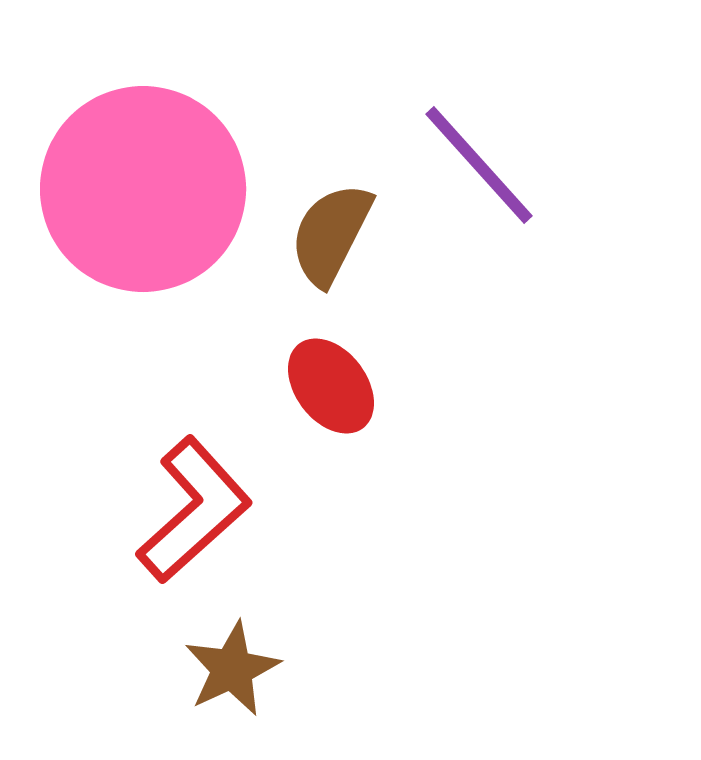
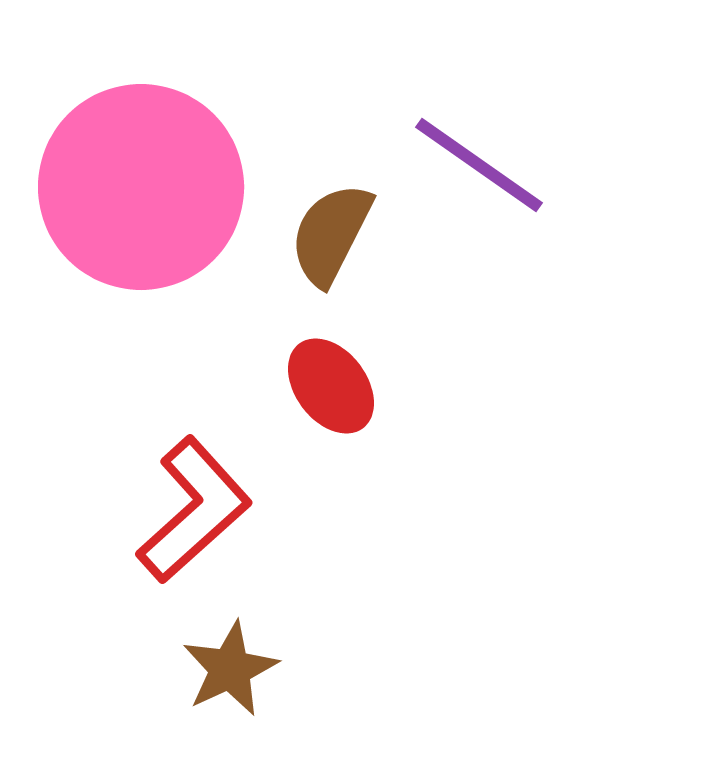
purple line: rotated 13 degrees counterclockwise
pink circle: moved 2 px left, 2 px up
brown star: moved 2 px left
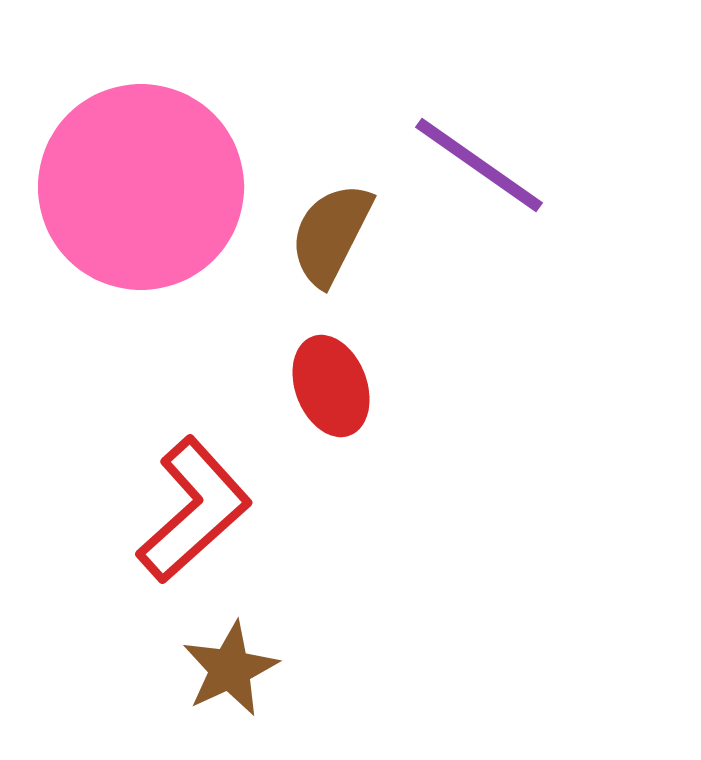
red ellipse: rotated 16 degrees clockwise
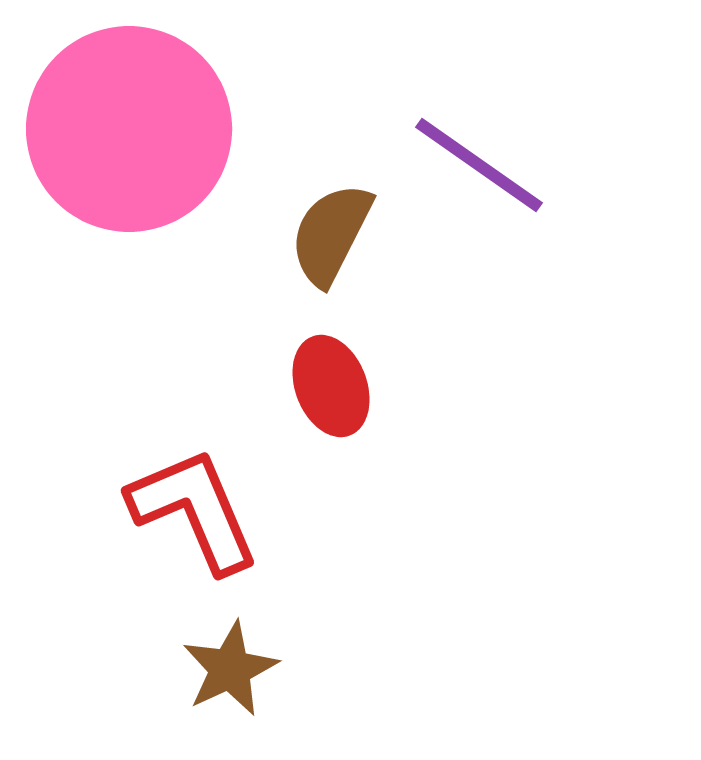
pink circle: moved 12 px left, 58 px up
red L-shape: rotated 71 degrees counterclockwise
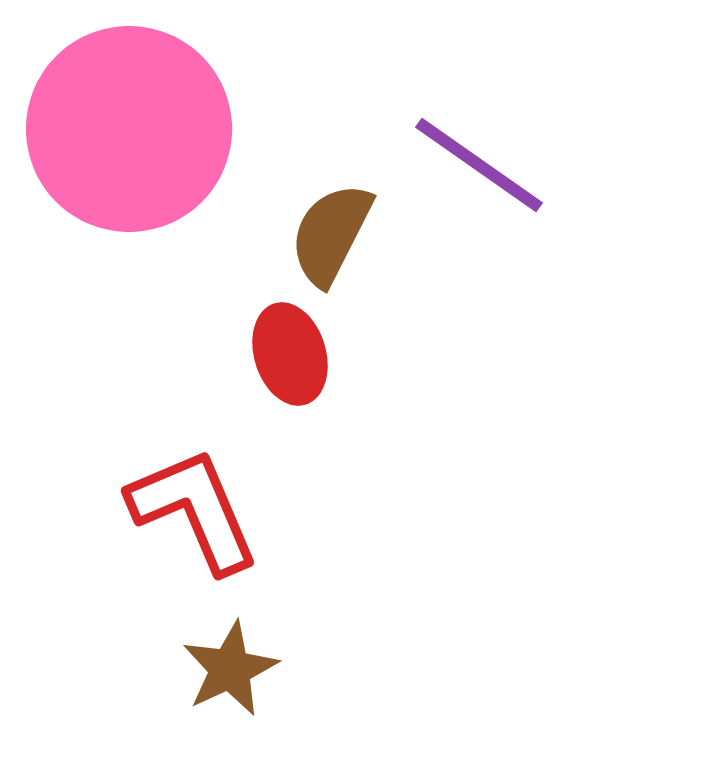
red ellipse: moved 41 px left, 32 px up; rotated 4 degrees clockwise
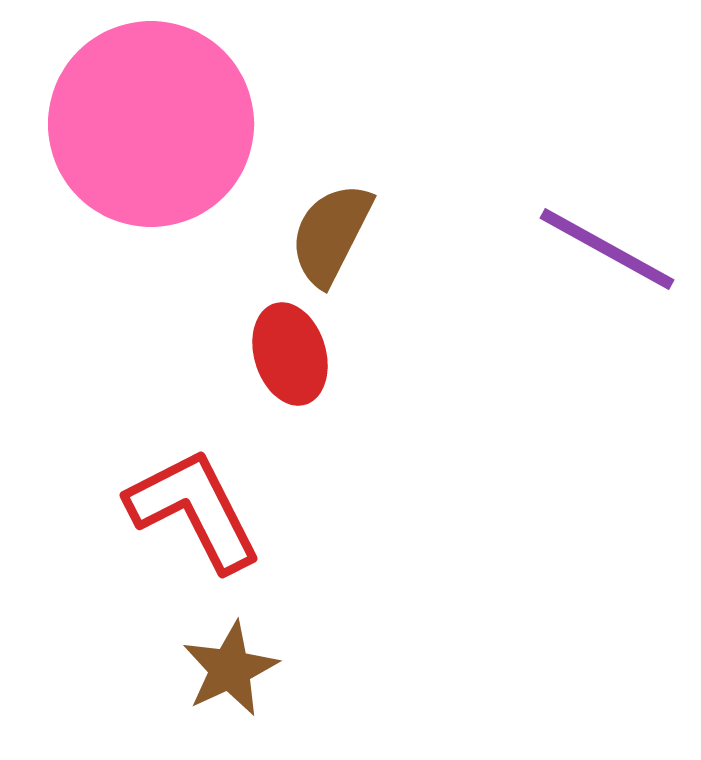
pink circle: moved 22 px right, 5 px up
purple line: moved 128 px right, 84 px down; rotated 6 degrees counterclockwise
red L-shape: rotated 4 degrees counterclockwise
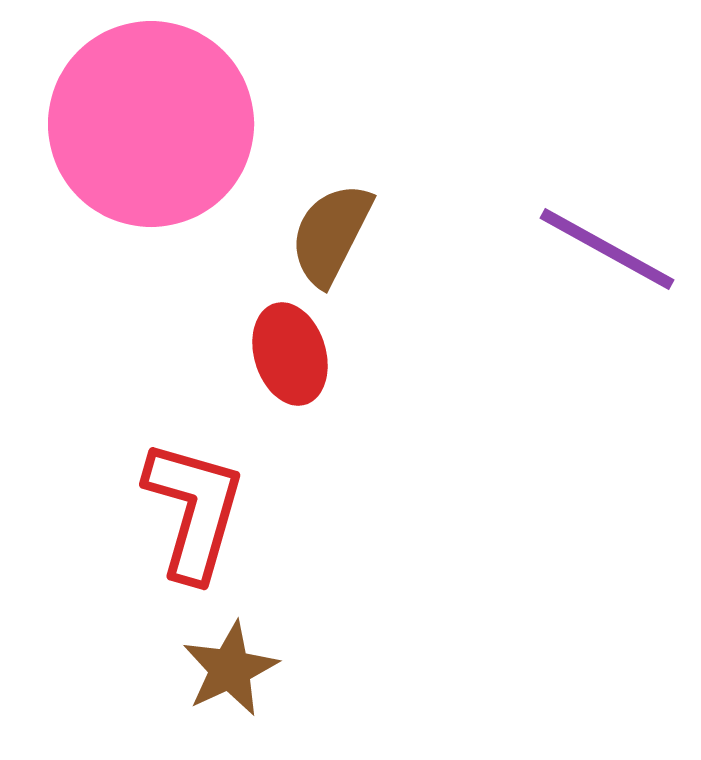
red L-shape: rotated 43 degrees clockwise
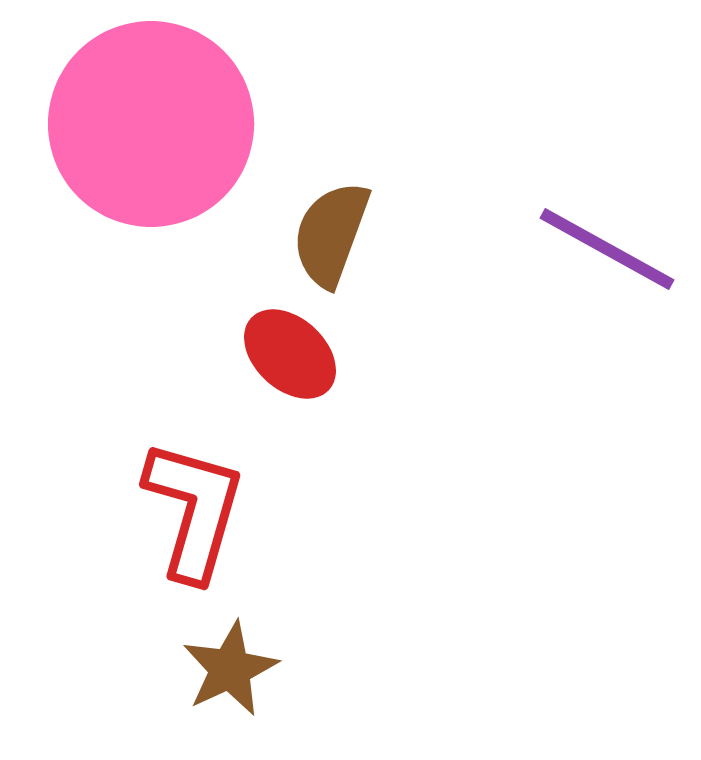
brown semicircle: rotated 7 degrees counterclockwise
red ellipse: rotated 30 degrees counterclockwise
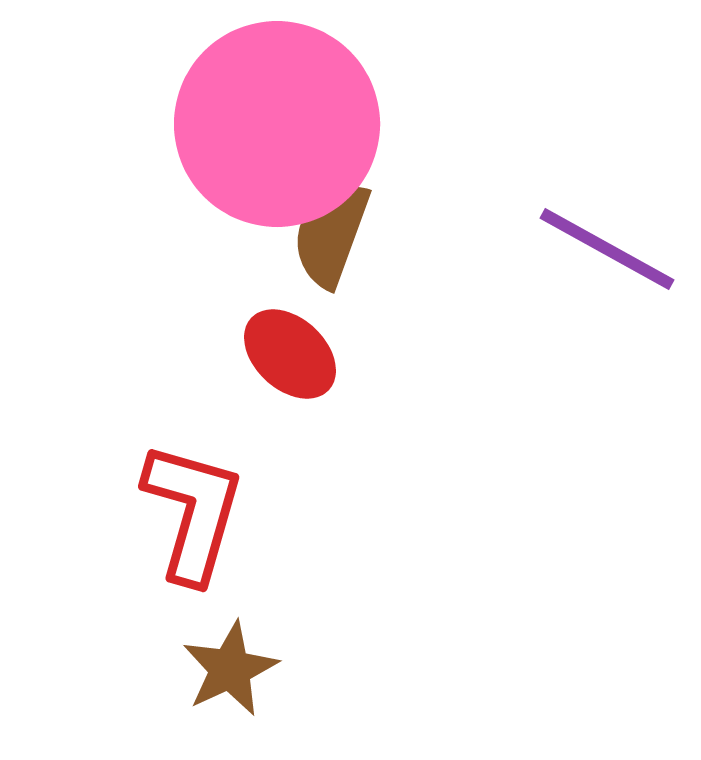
pink circle: moved 126 px right
red L-shape: moved 1 px left, 2 px down
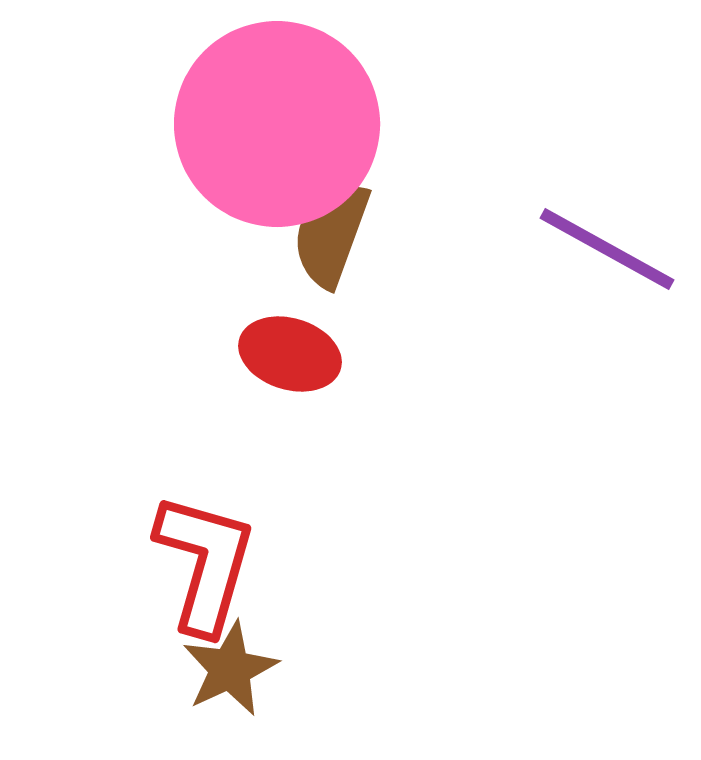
red ellipse: rotated 26 degrees counterclockwise
red L-shape: moved 12 px right, 51 px down
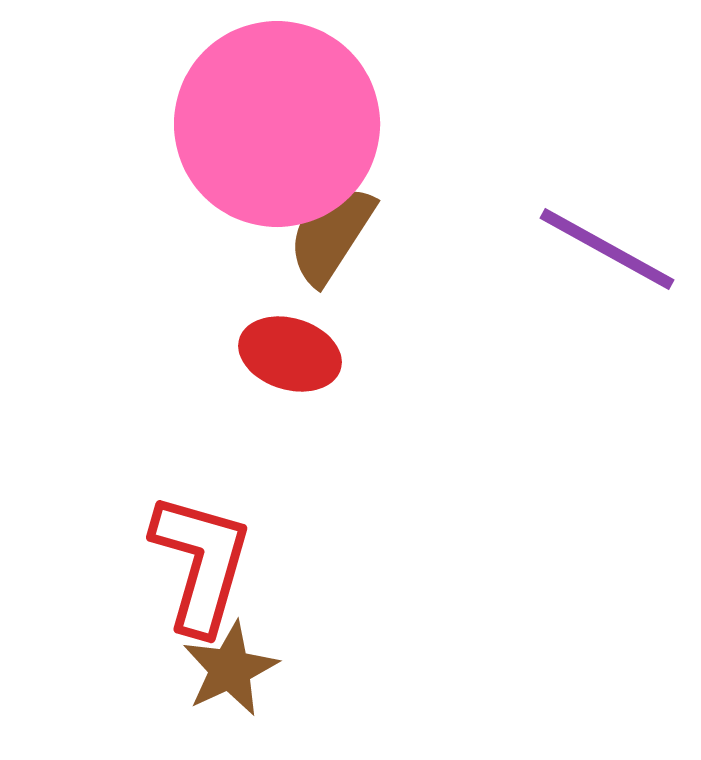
brown semicircle: rotated 13 degrees clockwise
red L-shape: moved 4 px left
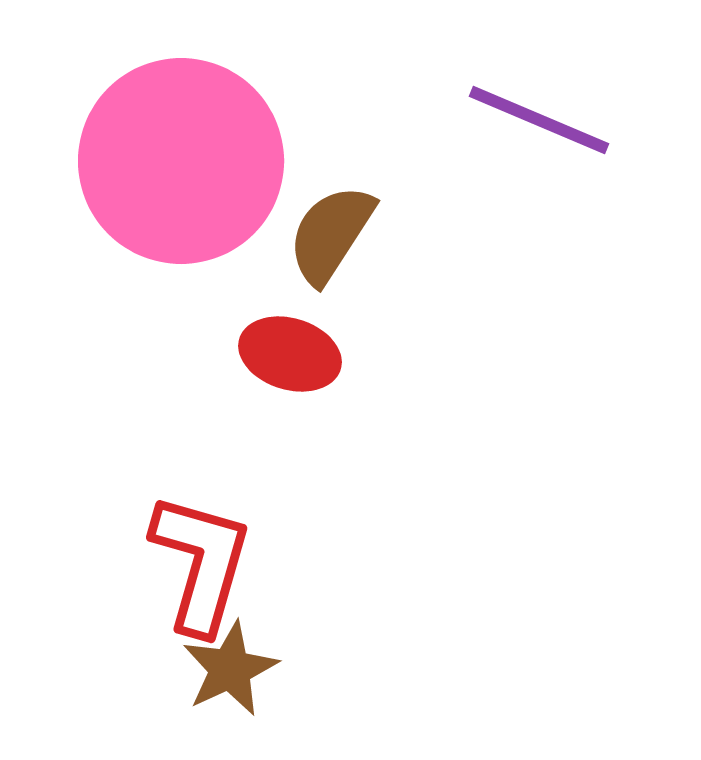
pink circle: moved 96 px left, 37 px down
purple line: moved 68 px left, 129 px up; rotated 6 degrees counterclockwise
